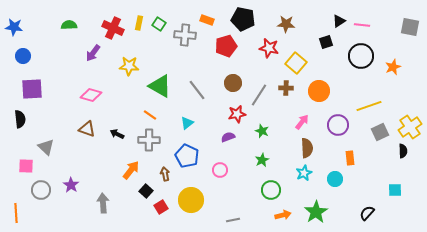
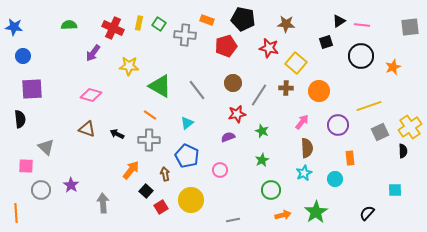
gray square at (410, 27): rotated 18 degrees counterclockwise
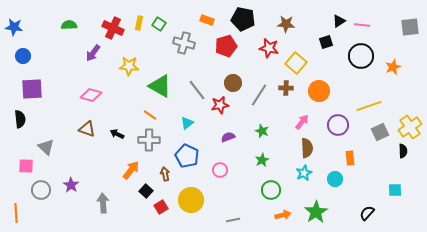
gray cross at (185, 35): moved 1 px left, 8 px down; rotated 10 degrees clockwise
red star at (237, 114): moved 17 px left, 9 px up
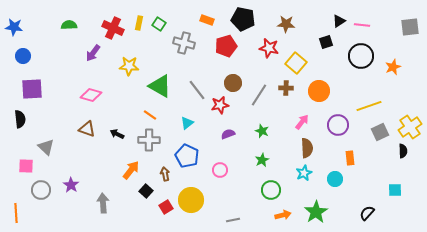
purple semicircle at (228, 137): moved 3 px up
red square at (161, 207): moved 5 px right
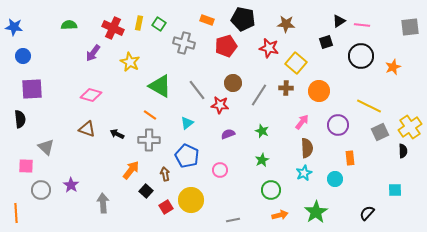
yellow star at (129, 66): moved 1 px right, 4 px up; rotated 24 degrees clockwise
red star at (220, 105): rotated 18 degrees clockwise
yellow line at (369, 106): rotated 45 degrees clockwise
orange arrow at (283, 215): moved 3 px left
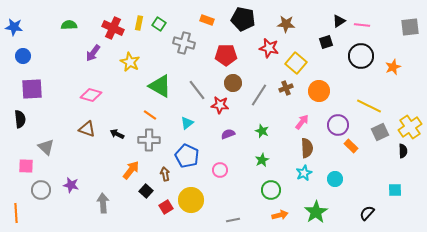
red pentagon at (226, 46): moved 9 px down; rotated 15 degrees clockwise
brown cross at (286, 88): rotated 24 degrees counterclockwise
orange rectangle at (350, 158): moved 1 px right, 12 px up; rotated 40 degrees counterclockwise
purple star at (71, 185): rotated 21 degrees counterclockwise
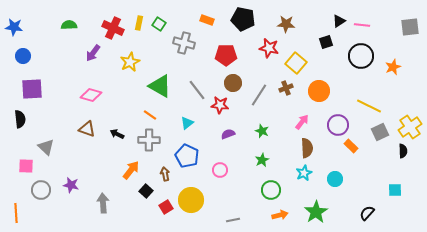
yellow star at (130, 62): rotated 18 degrees clockwise
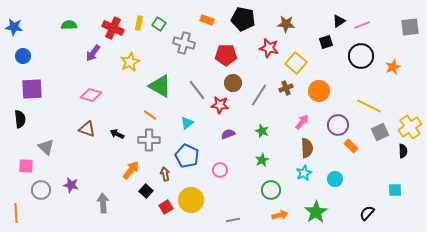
pink line at (362, 25): rotated 28 degrees counterclockwise
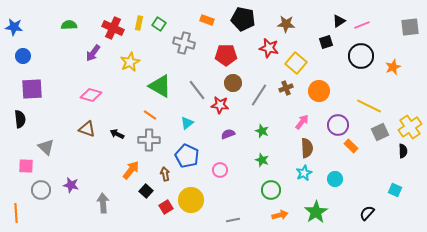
green star at (262, 160): rotated 24 degrees counterclockwise
cyan square at (395, 190): rotated 24 degrees clockwise
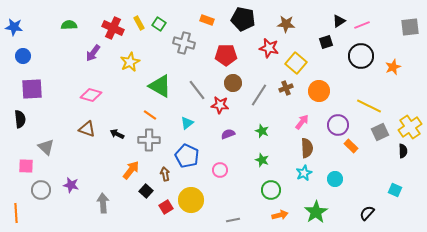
yellow rectangle at (139, 23): rotated 40 degrees counterclockwise
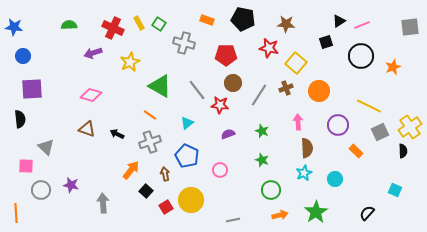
purple arrow at (93, 53): rotated 36 degrees clockwise
pink arrow at (302, 122): moved 4 px left; rotated 42 degrees counterclockwise
gray cross at (149, 140): moved 1 px right, 2 px down; rotated 20 degrees counterclockwise
orange rectangle at (351, 146): moved 5 px right, 5 px down
